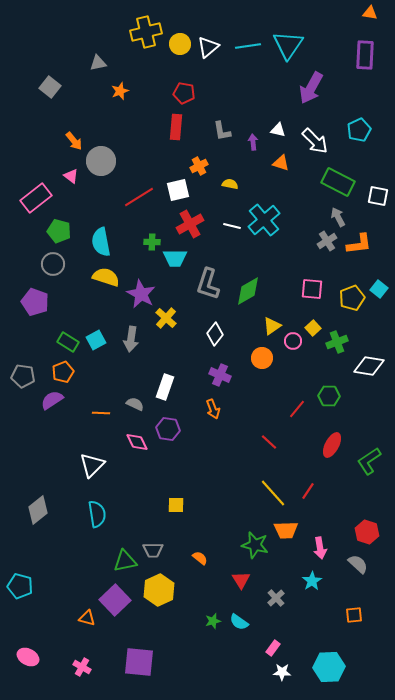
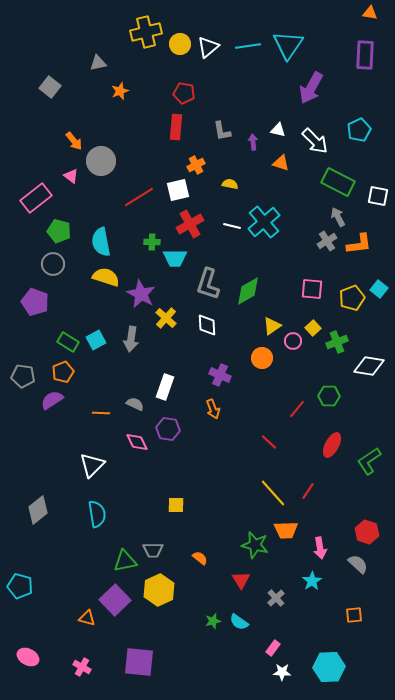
orange cross at (199, 166): moved 3 px left, 1 px up
cyan cross at (264, 220): moved 2 px down
white diamond at (215, 334): moved 8 px left, 9 px up; rotated 40 degrees counterclockwise
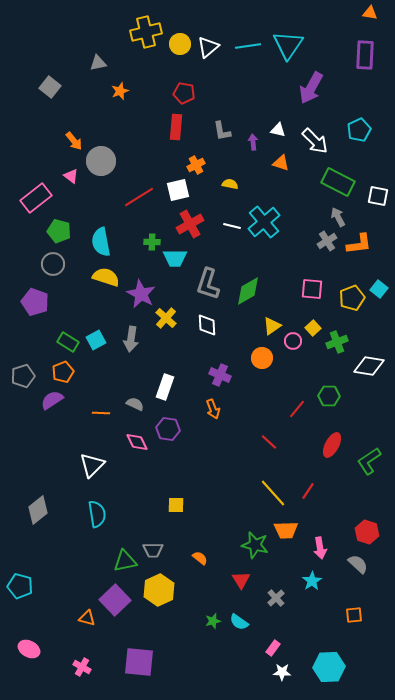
gray pentagon at (23, 376): rotated 25 degrees counterclockwise
pink ellipse at (28, 657): moved 1 px right, 8 px up
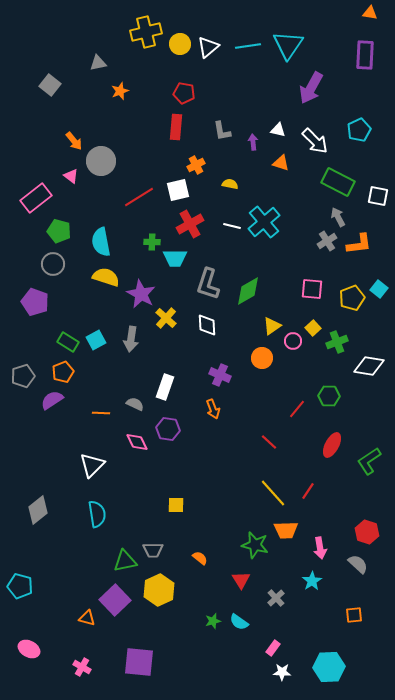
gray square at (50, 87): moved 2 px up
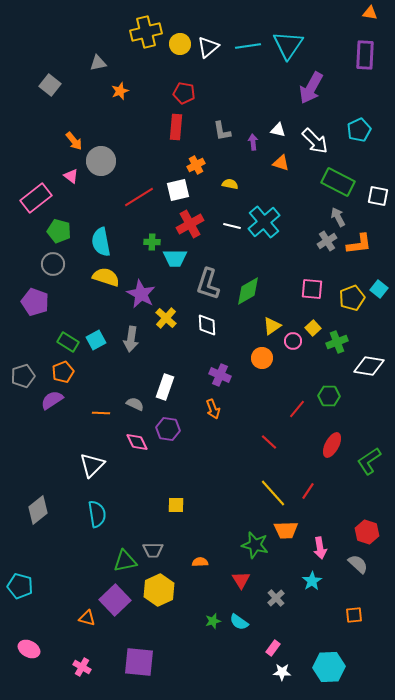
orange semicircle at (200, 558): moved 4 px down; rotated 42 degrees counterclockwise
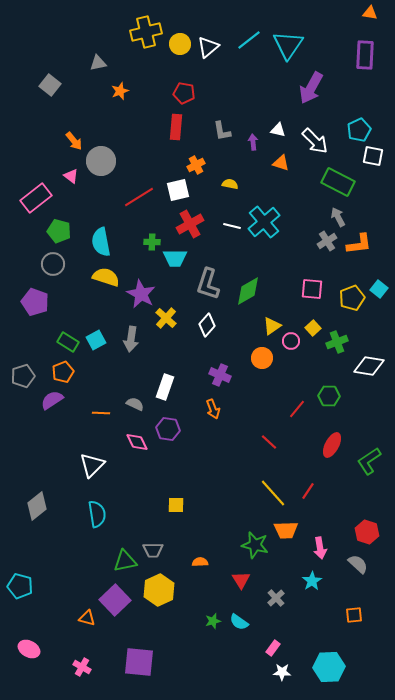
cyan line at (248, 46): moved 1 px right, 6 px up; rotated 30 degrees counterclockwise
white square at (378, 196): moved 5 px left, 40 px up
white diamond at (207, 325): rotated 45 degrees clockwise
pink circle at (293, 341): moved 2 px left
gray diamond at (38, 510): moved 1 px left, 4 px up
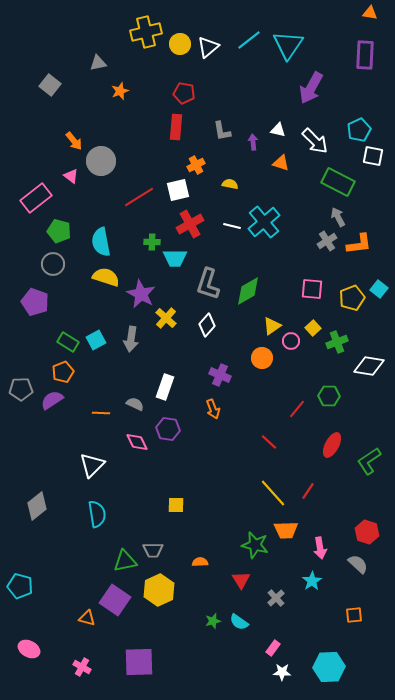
gray pentagon at (23, 376): moved 2 px left, 13 px down; rotated 15 degrees clockwise
purple square at (115, 600): rotated 12 degrees counterclockwise
purple square at (139, 662): rotated 8 degrees counterclockwise
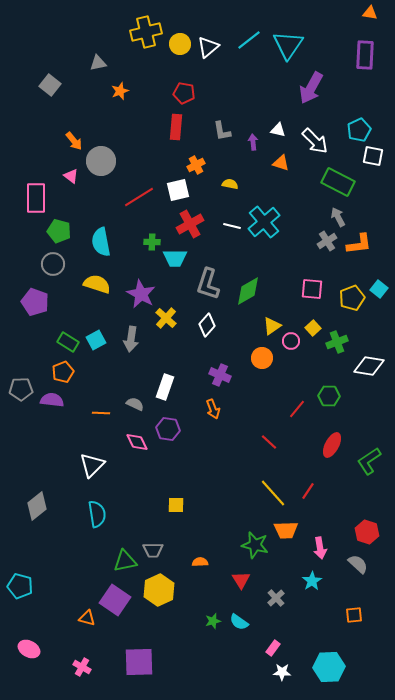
pink rectangle at (36, 198): rotated 52 degrees counterclockwise
yellow semicircle at (106, 277): moved 9 px left, 7 px down
purple semicircle at (52, 400): rotated 40 degrees clockwise
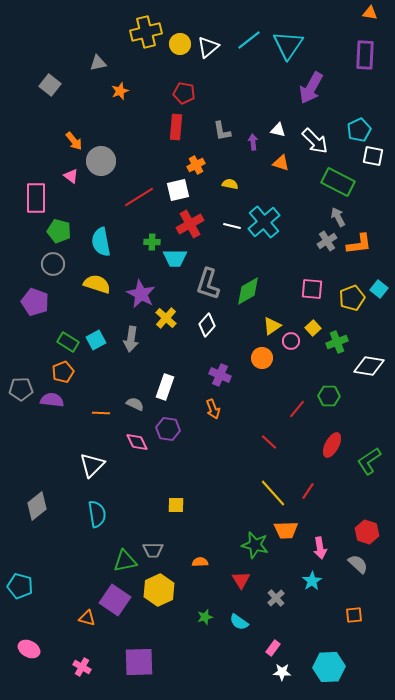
green star at (213, 621): moved 8 px left, 4 px up
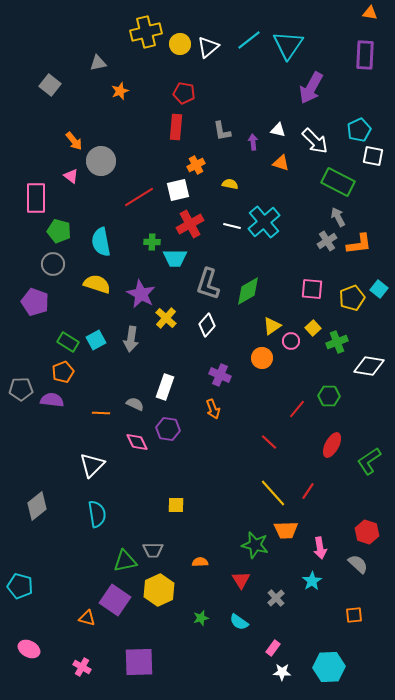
green star at (205, 617): moved 4 px left, 1 px down
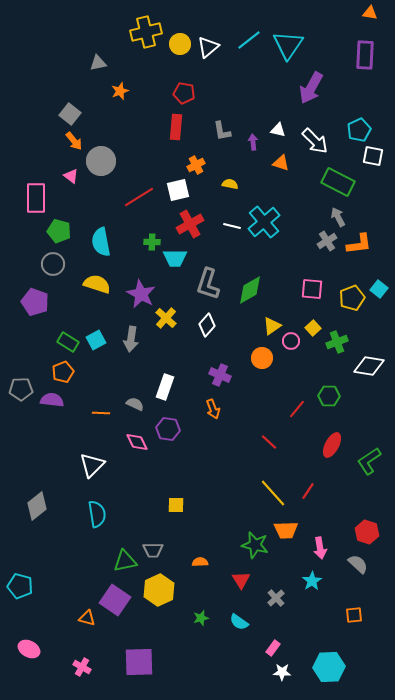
gray square at (50, 85): moved 20 px right, 29 px down
green diamond at (248, 291): moved 2 px right, 1 px up
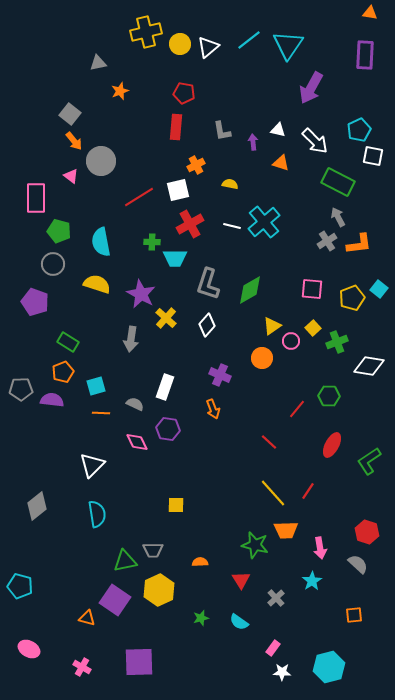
cyan square at (96, 340): moved 46 px down; rotated 12 degrees clockwise
cyan hexagon at (329, 667): rotated 12 degrees counterclockwise
